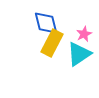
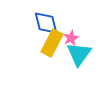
pink star: moved 13 px left, 4 px down
cyan triangle: rotated 20 degrees counterclockwise
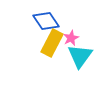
blue diamond: moved 2 px up; rotated 20 degrees counterclockwise
cyan triangle: moved 1 px right, 2 px down
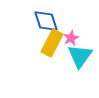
blue diamond: rotated 16 degrees clockwise
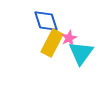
pink star: moved 2 px left
cyan triangle: moved 1 px right, 3 px up
